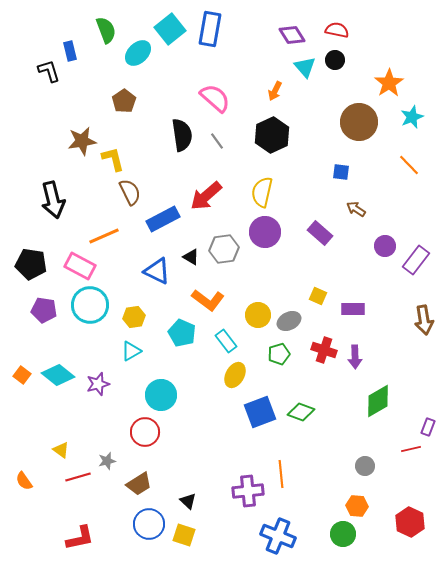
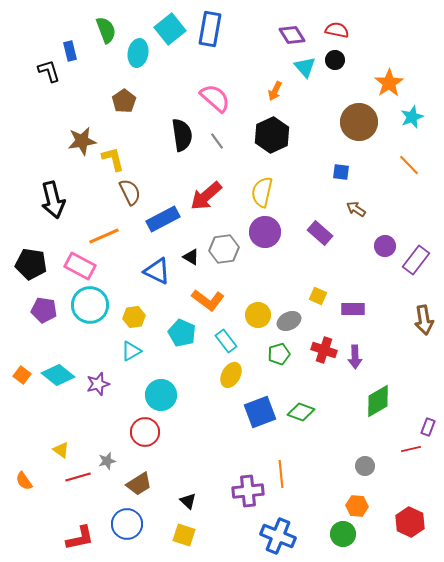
cyan ellipse at (138, 53): rotated 36 degrees counterclockwise
yellow ellipse at (235, 375): moved 4 px left
blue circle at (149, 524): moved 22 px left
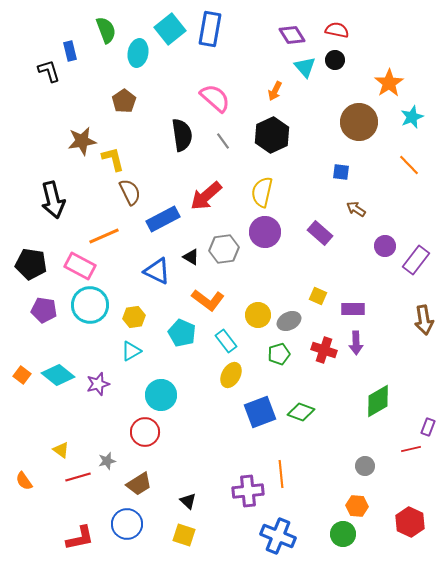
gray line at (217, 141): moved 6 px right
purple arrow at (355, 357): moved 1 px right, 14 px up
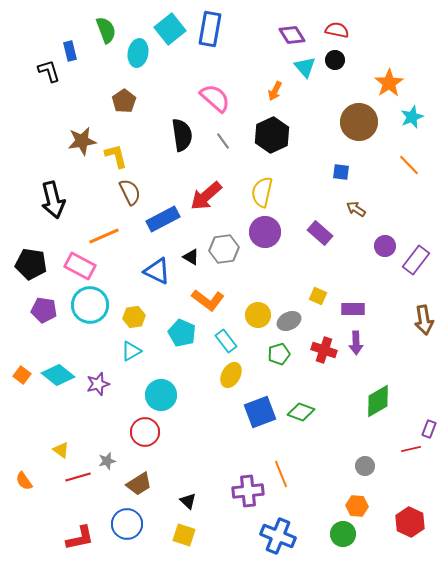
yellow L-shape at (113, 159): moved 3 px right, 3 px up
purple rectangle at (428, 427): moved 1 px right, 2 px down
orange line at (281, 474): rotated 16 degrees counterclockwise
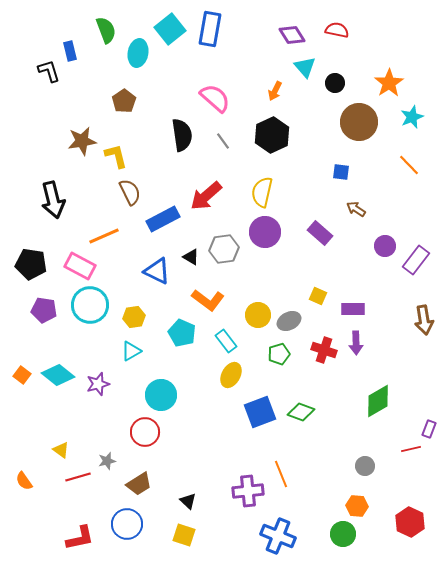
black circle at (335, 60): moved 23 px down
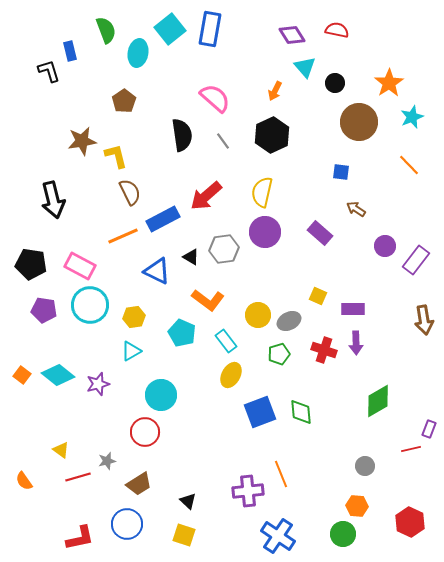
orange line at (104, 236): moved 19 px right
green diamond at (301, 412): rotated 64 degrees clockwise
blue cross at (278, 536): rotated 12 degrees clockwise
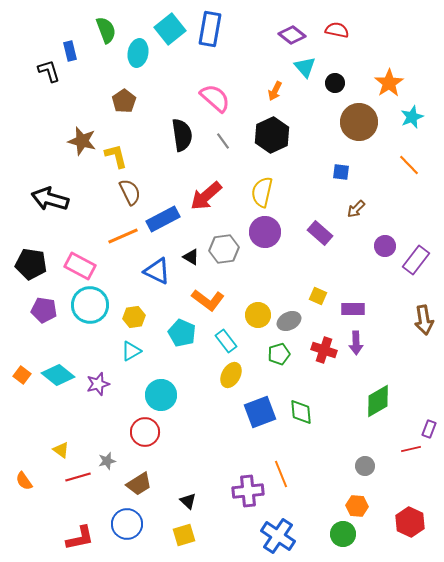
purple diamond at (292, 35): rotated 20 degrees counterclockwise
brown star at (82, 141): rotated 24 degrees clockwise
black arrow at (53, 200): moved 3 px left, 1 px up; rotated 120 degrees clockwise
brown arrow at (356, 209): rotated 78 degrees counterclockwise
yellow square at (184, 535): rotated 35 degrees counterclockwise
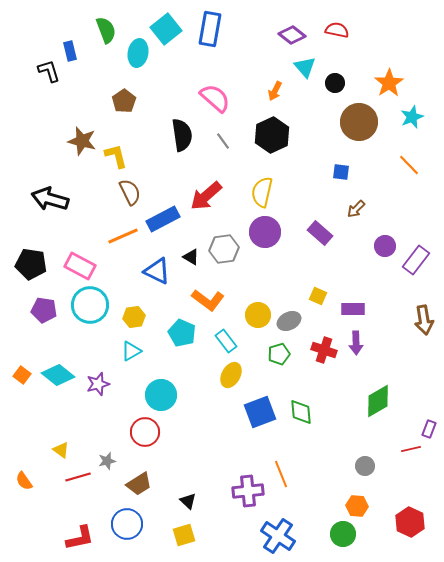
cyan square at (170, 29): moved 4 px left
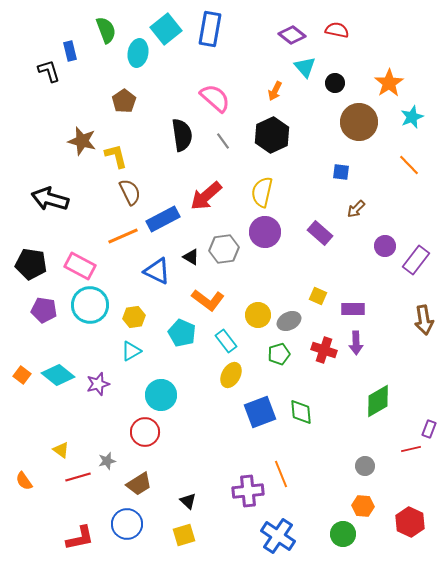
orange hexagon at (357, 506): moved 6 px right
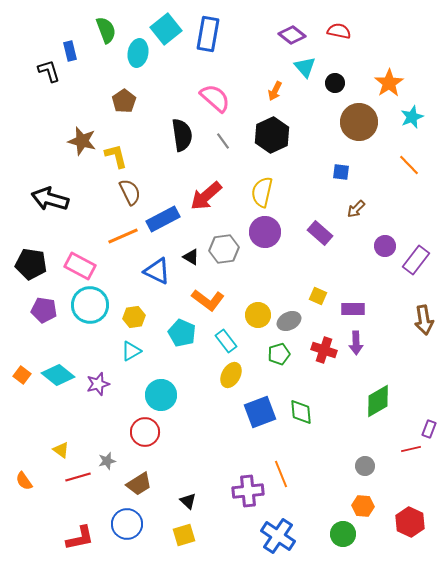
blue rectangle at (210, 29): moved 2 px left, 5 px down
red semicircle at (337, 30): moved 2 px right, 1 px down
